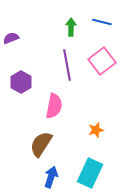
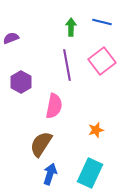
blue arrow: moved 1 px left, 3 px up
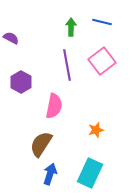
purple semicircle: rotated 49 degrees clockwise
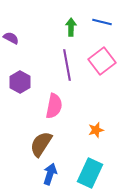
purple hexagon: moved 1 px left
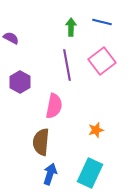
brown semicircle: moved 2 px up; rotated 28 degrees counterclockwise
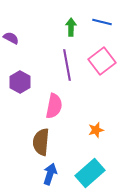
cyan rectangle: rotated 24 degrees clockwise
